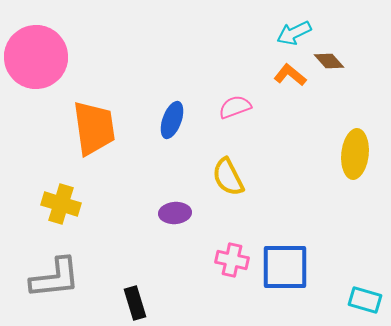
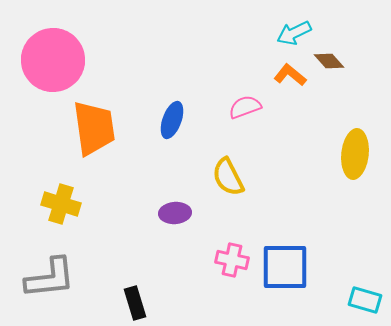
pink circle: moved 17 px right, 3 px down
pink semicircle: moved 10 px right
gray L-shape: moved 5 px left
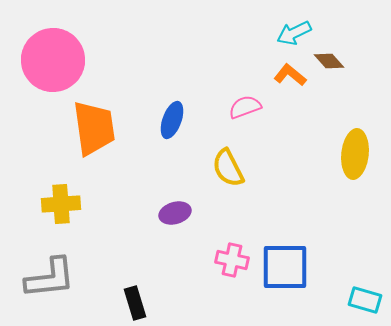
yellow semicircle: moved 9 px up
yellow cross: rotated 21 degrees counterclockwise
purple ellipse: rotated 12 degrees counterclockwise
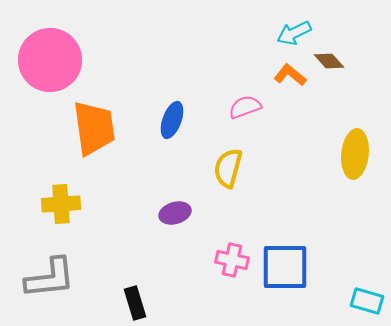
pink circle: moved 3 px left
yellow semicircle: rotated 42 degrees clockwise
cyan rectangle: moved 2 px right, 1 px down
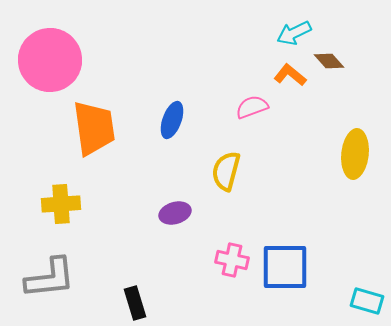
pink semicircle: moved 7 px right
yellow semicircle: moved 2 px left, 3 px down
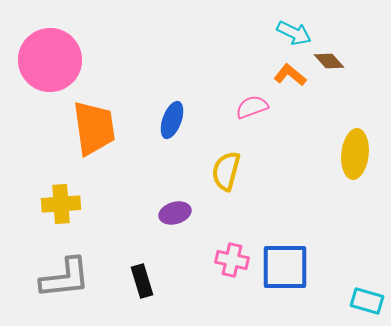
cyan arrow: rotated 128 degrees counterclockwise
gray L-shape: moved 15 px right
black rectangle: moved 7 px right, 22 px up
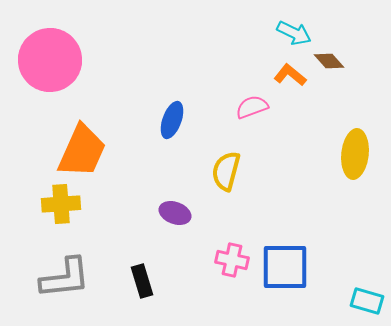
orange trapezoid: moved 12 px left, 23 px down; rotated 32 degrees clockwise
purple ellipse: rotated 36 degrees clockwise
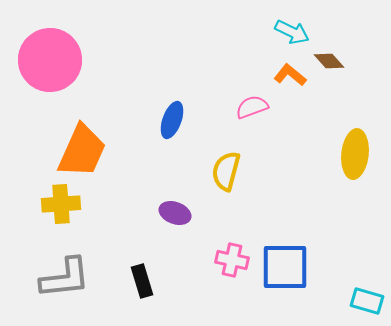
cyan arrow: moved 2 px left, 1 px up
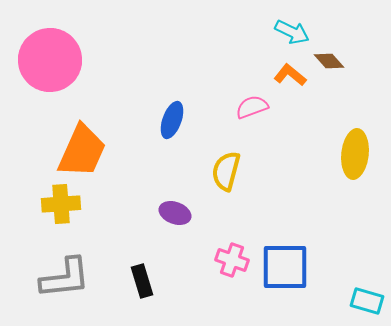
pink cross: rotated 8 degrees clockwise
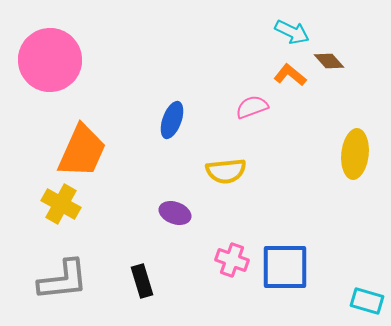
yellow semicircle: rotated 111 degrees counterclockwise
yellow cross: rotated 33 degrees clockwise
gray L-shape: moved 2 px left, 2 px down
